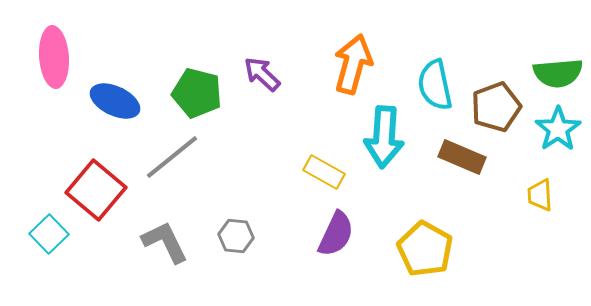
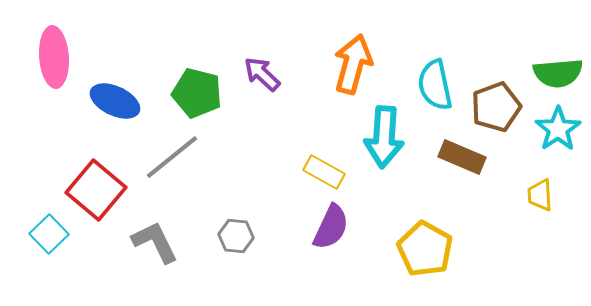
purple semicircle: moved 5 px left, 7 px up
gray L-shape: moved 10 px left
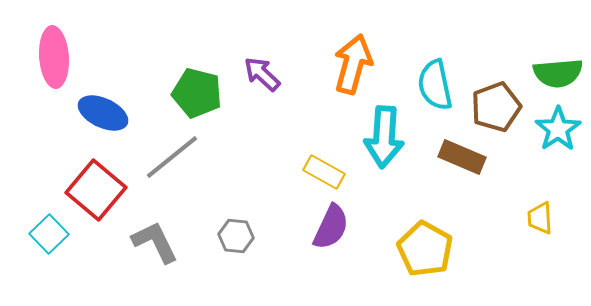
blue ellipse: moved 12 px left, 12 px down
yellow trapezoid: moved 23 px down
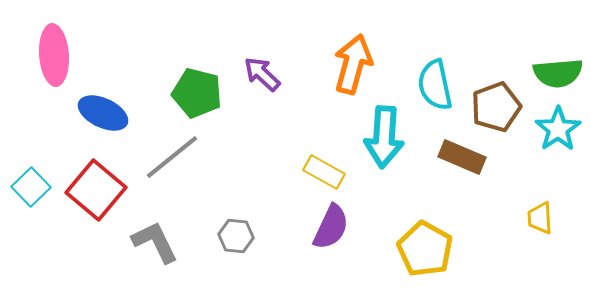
pink ellipse: moved 2 px up
cyan square: moved 18 px left, 47 px up
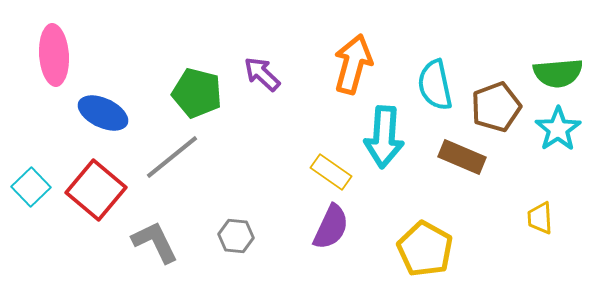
yellow rectangle: moved 7 px right; rotated 6 degrees clockwise
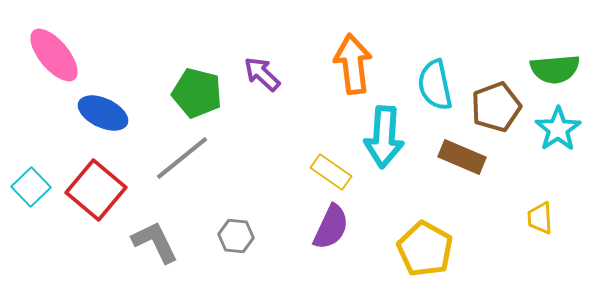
pink ellipse: rotated 36 degrees counterclockwise
orange arrow: rotated 22 degrees counterclockwise
green semicircle: moved 3 px left, 4 px up
gray line: moved 10 px right, 1 px down
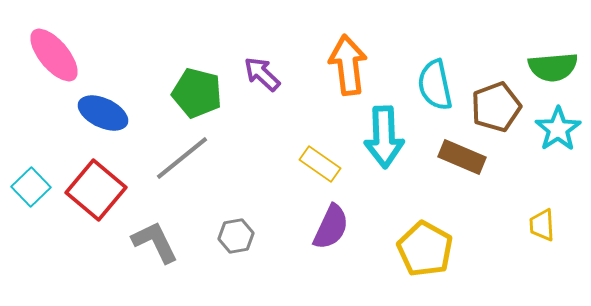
orange arrow: moved 5 px left, 1 px down
green semicircle: moved 2 px left, 2 px up
cyan arrow: rotated 6 degrees counterclockwise
yellow rectangle: moved 11 px left, 8 px up
yellow trapezoid: moved 2 px right, 7 px down
gray hexagon: rotated 16 degrees counterclockwise
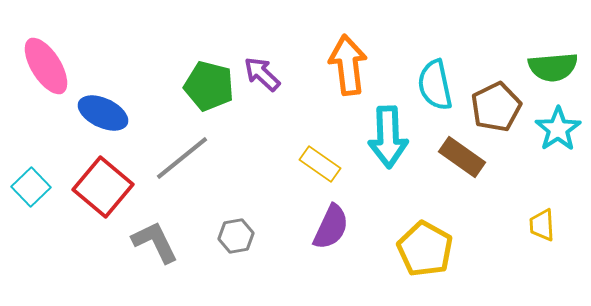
pink ellipse: moved 8 px left, 11 px down; rotated 8 degrees clockwise
green pentagon: moved 12 px right, 7 px up
brown pentagon: rotated 6 degrees counterclockwise
cyan arrow: moved 4 px right
brown rectangle: rotated 12 degrees clockwise
red square: moved 7 px right, 3 px up
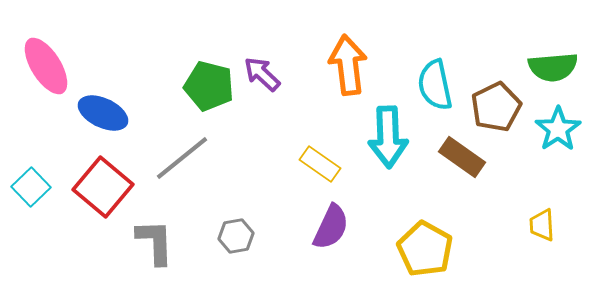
gray L-shape: rotated 24 degrees clockwise
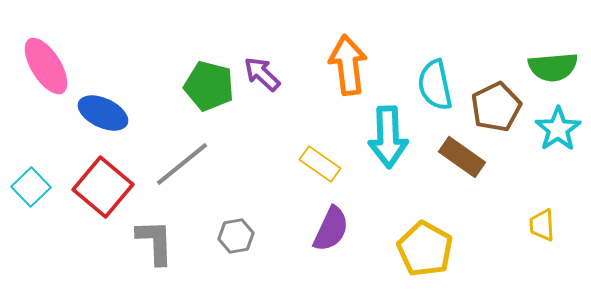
gray line: moved 6 px down
purple semicircle: moved 2 px down
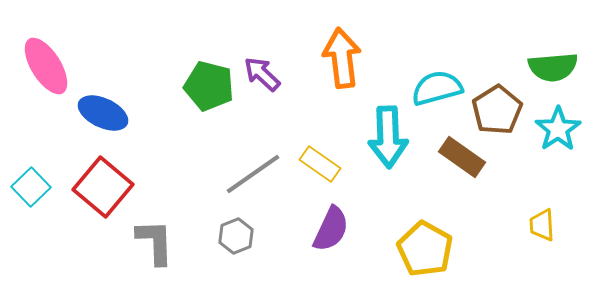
orange arrow: moved 6 px left, 7 px up
cyan semicircle: moved 2 px right, 3 px down; rotated 87 degrees clockwise
brown pentagon: moved 1 px right, 3 px down; rotated 6 degrees counterclockwise
gray line: moved 71 px right, 10 px down; rotated 4 degrees clockwise
gray hexagon: rotated 12 degrees counterclockwise
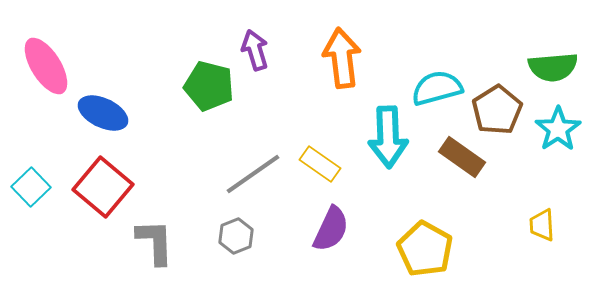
purple arrow: moved 7 px left, 24 px up; rotated 30 degrees clockwise
